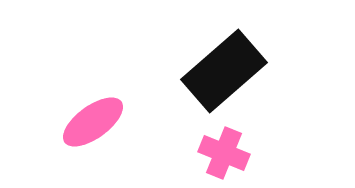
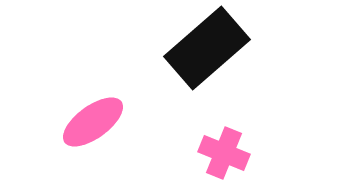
black rectangle: moved 17 px left, 23 px up
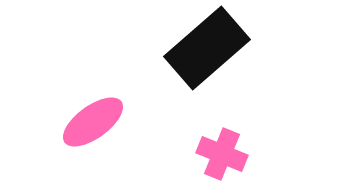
pink cross: moved 2 px left, 1 px down
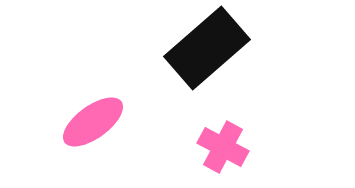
pink cross: moved 1 px right, 7 px up; rotated 6 degrees clockwise
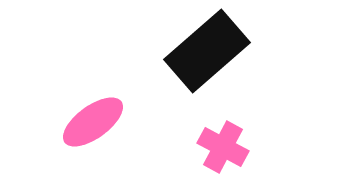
black rectangle: moved 3 px down
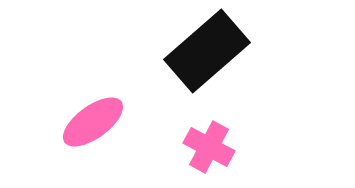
pink cross: moved 14 px left
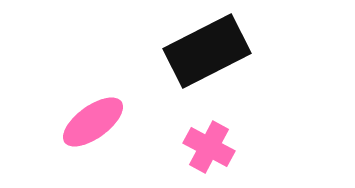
black rectangle: rotated 14 degrees clockwise
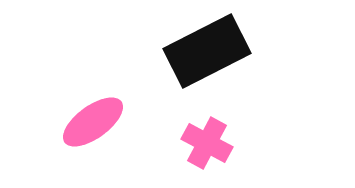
pink cross: moved 2 px left, 4 px up
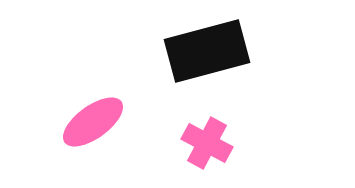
black rectangle: rotated 12 degrees clockwise
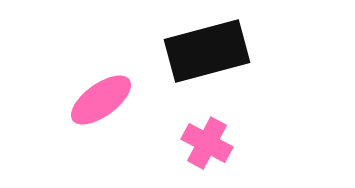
pink ellipse: moved 8 px right, 22 px up
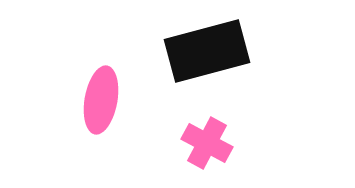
pink ellipse: rotated 44 degrees counterclockwise
